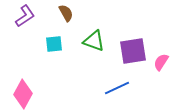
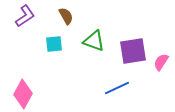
brown semicircle: moved 3 px down
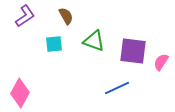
purple square: rotated 16 degrees clockwise
pink diamond: moved 3 px left, 1 px up
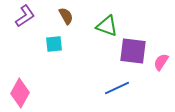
green triangle: moved 13 px right, 15 px up
